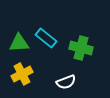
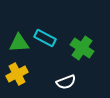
cyan rectangle: moved 1 px left; rotated 10 degrees counterclockwise
green cross: moved 1 px right; rotated 20 degrees clockwise
yellow cross: moved 5 px left
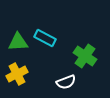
green triangle: moved 1 px left, 1 px up
green cross: moved 3 px right, 8 px down
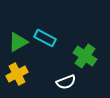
green triangle: rotated 25 degrees counterclockwise
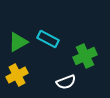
cyan rectangle: moved 3 px right, 1 px down
green cross: rotated 30 degrees clockwise
yellow cross: moved 1 px down
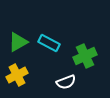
cyan rectangle: moved 1 px right, 4 px down
